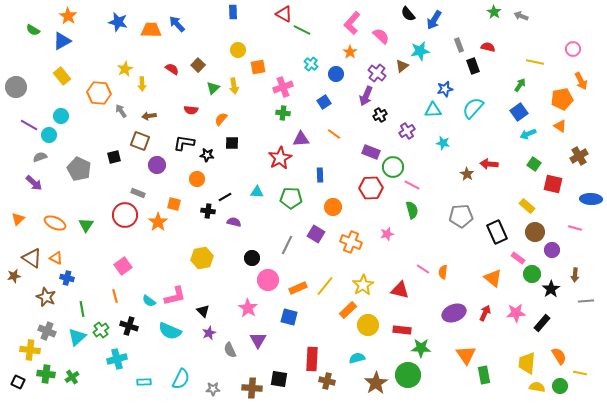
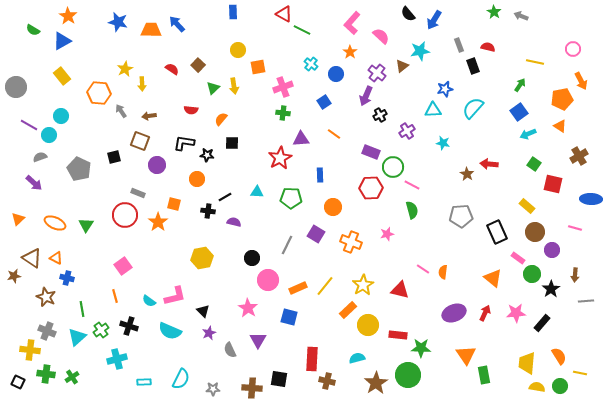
red rectangle at (402, 330): moved 4 px left, 5 px down
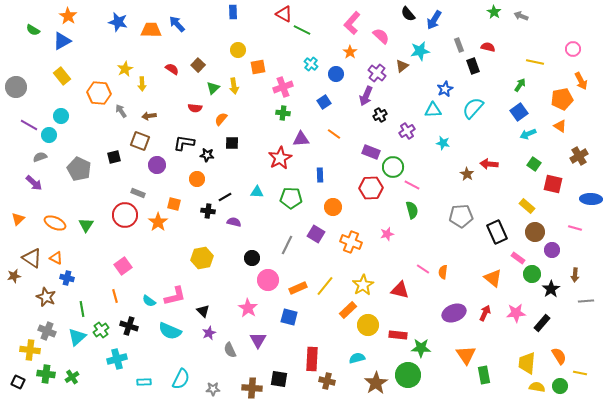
blue star at (445, 89): rotated 14 degrees counterclockwise
red semicircle at (191, 110): moved 4 px right, 2 px up
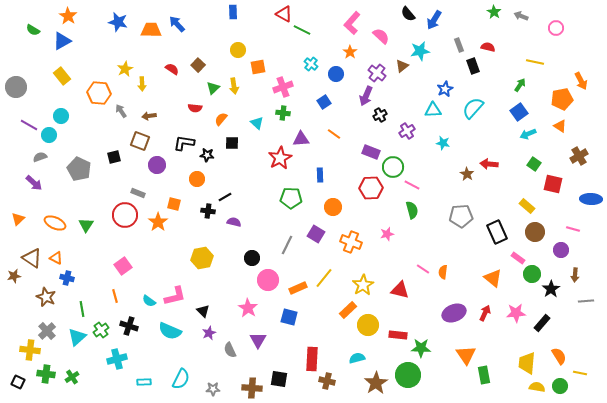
pink circle at (573, 49): moved 17 px left, 21 px up
cyan triangle at (257, 192): moved 69 px up; rotated 40 degrees clockwise
pink line at (575, 228): moved 2 px left, 1 px down
purple circle at (552, 250): moved 9 px right
yellow line at (325, 286): moved 1 px left, 8 px up
gray cross at (47, 331): rotated 24 degrees clockwise
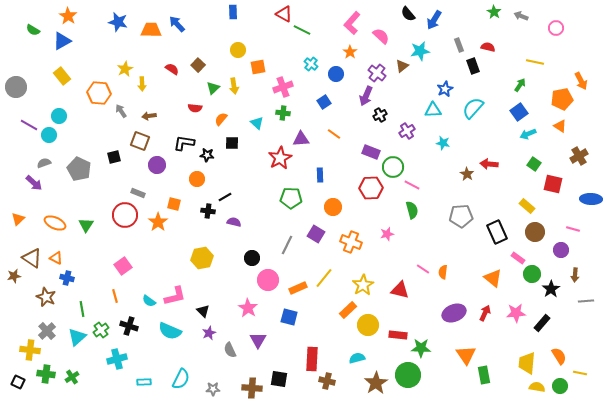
cyan circle at (61, 116): moved 2 px left
gray semicircle at (40, 157): moved 4 px right, 6 px down
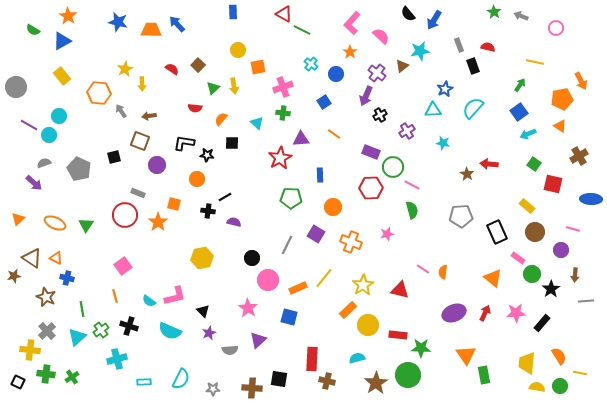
purple triangle at (258, 340): rotated 18 degrees clockwise
gray semicircle at (230, 350): rotated 70 degrees counterclockwise
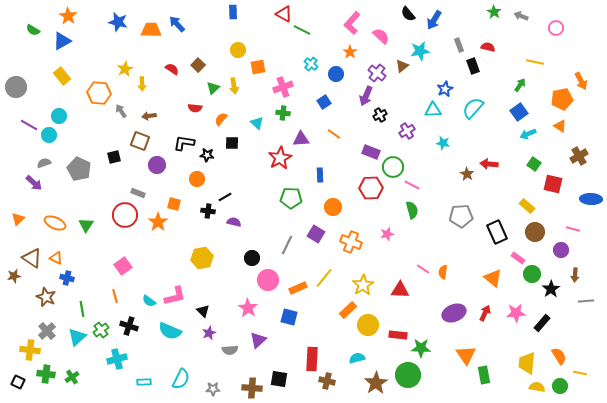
red triangle at (400, 290): rotated 12 degrees counterclockwise
